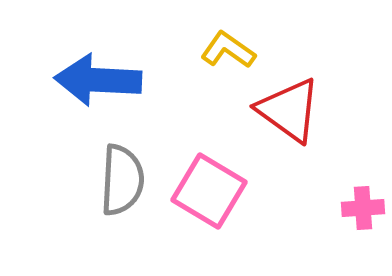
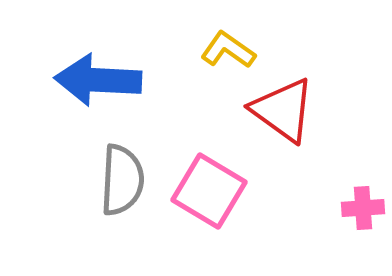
red triangle: moved 6 px left
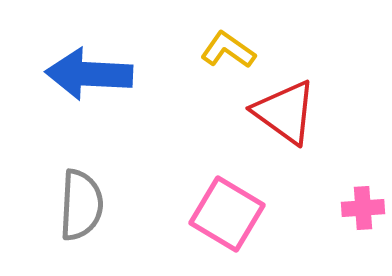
blue arrow: moved 9 px left, 6 px up
red triangle: moved 2 px right, 2 px down
gray semicircle: moved 41 px left, 25 px down
pink square: moved 18 px right, 23 px down
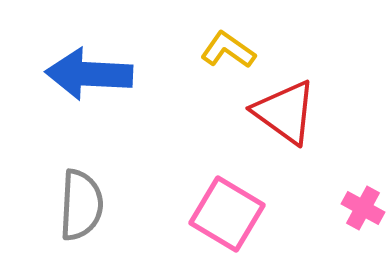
pink cross: rotated 33 degrees clockwise
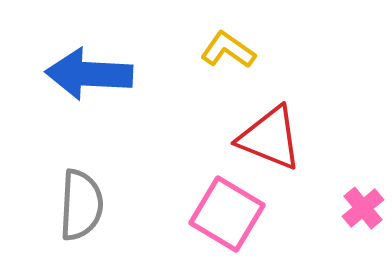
red triangle: moved 15 px left, 26 px down; rotated 14 degrees counterclockwise
pink cross: rotated 21 degrees clockwise
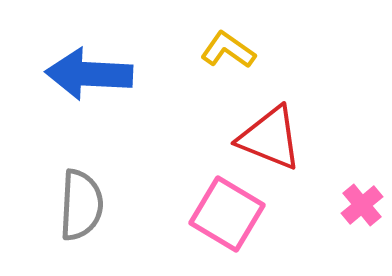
pink cross: moved 1 px left, 3 px up
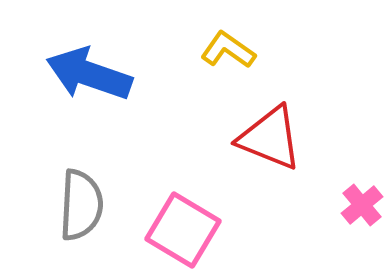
blue arrow: rotated 16 degrees clockwise
pink square: moved 44 px left, 16 px down
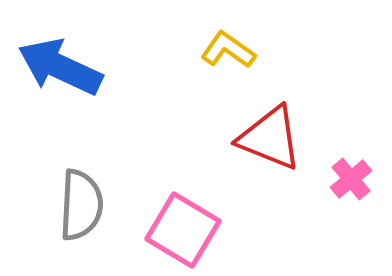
blue arrow: moved 29 px left, 7 px up; rotated 6 degrees clockwise
pink cross: moved 11 px left, 26 px up
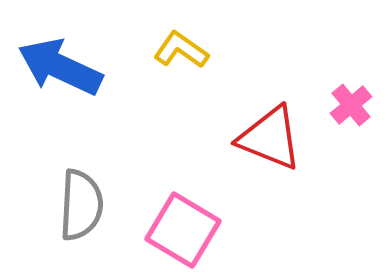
yellow L-shape: moved 47 px left
pink cross: moved 74 px up
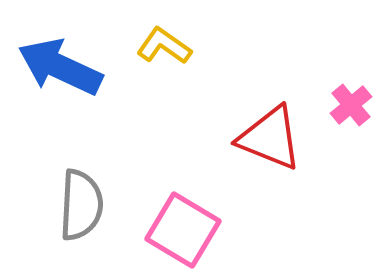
yellow L-shape: moved 17 px left, 4 px up
